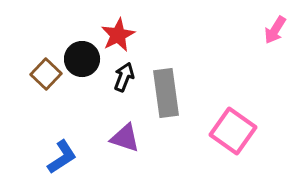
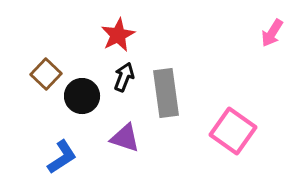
pink arrow: moved 3 px left, 3 px down
black circle: moved 37 px down
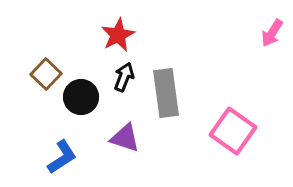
black circle: moved 1 px left, 1 px down
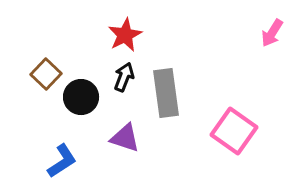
red star: moved 7 px right
pink square: moved 1 px right
blue L-shape: moved 4 px down
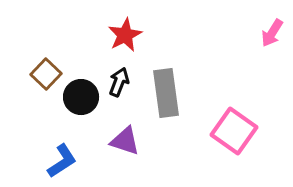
black arrow: moved 5 px left, 5 px down
purple triangle: moved 3 px down
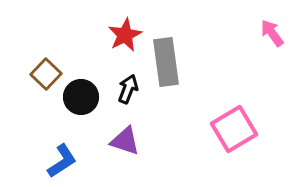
pink arrow: rotated 112 degrees clockwise
black arrow: moved 9 px right, 7 px down
gray rectangle: moved 31 px up
pink square: moved 2 px up; rotated 24 degrees clockwise
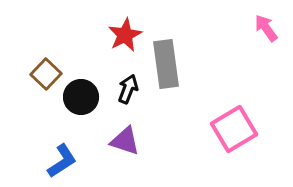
pink arrow: moved 6 px left, 5 px up
gray rectangle: moved 2 px down
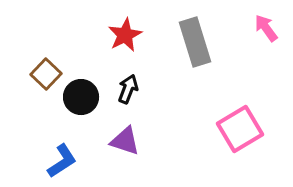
gray rectangle: moved 29 px right, 22 px up; rotated 9 degrees counterclockwise
pink square: moved 6 px right
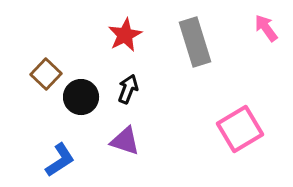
blue L-shape: moved 2 px left, 1 px up
